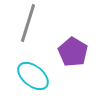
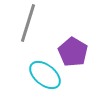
cyan ellipse: moved 12 px right, 1 px up
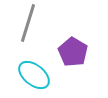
cyan ellipse: moved 11 px left
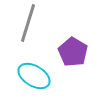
cyan ellipse: moved 1 px down; rotated 8 degrees counterclockwise
